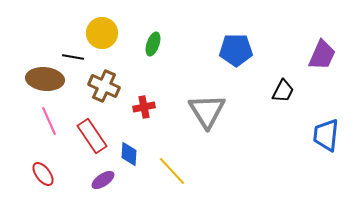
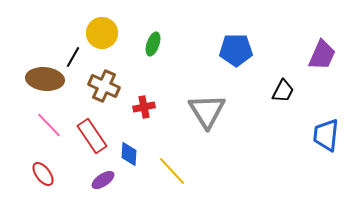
black line: rotated 70 degrees counterclockwise
pink line: moved 4 px down; rotated 20 degrees counterclockwise
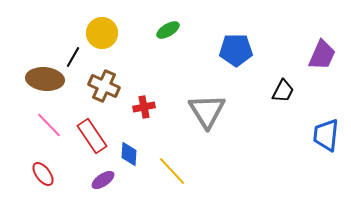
green ellipse: moved 15 px right, 14 px up; rotated 40 degrees clockwise
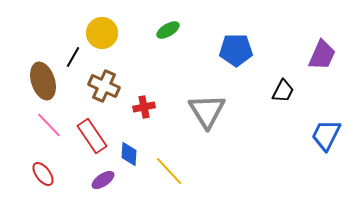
brown ellipse: moved 2 px left, 2 px down; rotated 66 degrees clockwise
blue trapezoid: rotated 20 degrees clockwise
yellow line: moved 3 px left
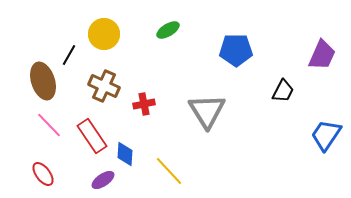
yellow circle: moved 2 px right, 1 px down
black line: moved 4 px left, 2 px up
red cross: moved 3 px up
blue trapezoid: rotated 8 degrees clockwise
blue diamond: moved 4 px left
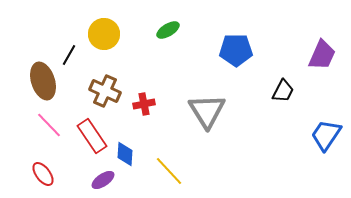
brown cross: moved 1 px right, 5 px down
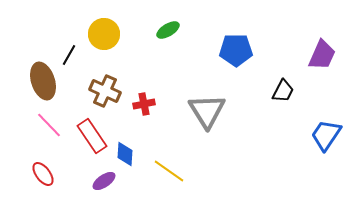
yellow line: rotated 12 degrees counterclockwise
purple ellipse: moved 1 px right, 1 px down
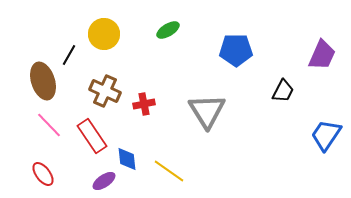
blue diamond: moved 2 px right, 5 px down; rotated 10 degrees counterclockwise
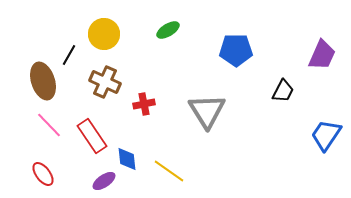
brown cross: moved 9 px up
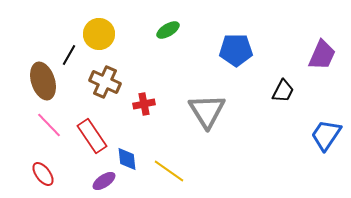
yellow circle: moved 5 px left
